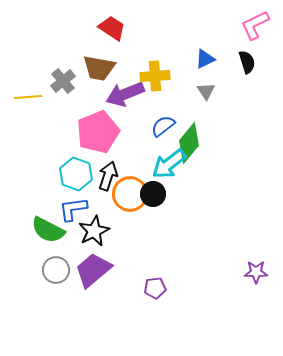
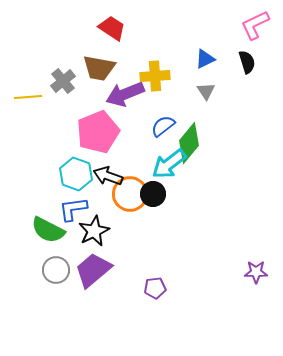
black arrow: rotated 88 degrees counterclockwise
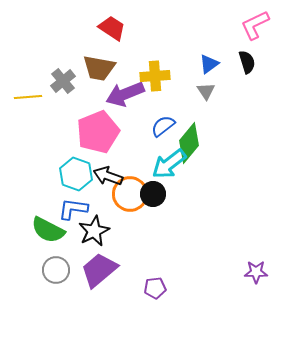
blue triangle: moved 4 px right, 5 px down; rotated 10 degrees counterclockwise
blue L-shape: rotated 16 degrees clockwise
purple trapezoid: moved 6 px right
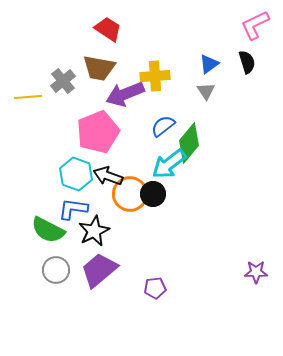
red trapezoid: moved 4 px left, 1 px down
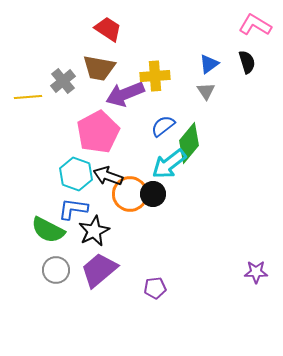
pink L-shape: rotated 56 degrees clockwise
pink pentagon: rotated 6 degrees counterclockwise
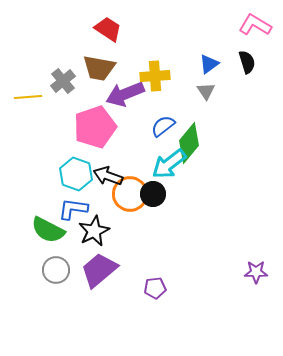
pink pentagon: moved 3 px left, 5 px up; rotated 9 degrees clockwise
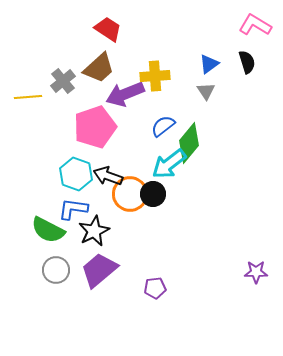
brown trapezoid: rotated 52 degrees counterclockwise
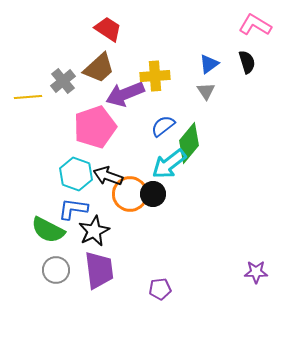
purple trapezoid: rotated 123 degrees clockwise
purple pentagon: moved 5 px right, 1 px down
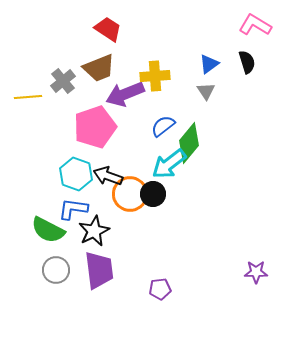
brown trapezoid: rotated 20 degrees clockwise
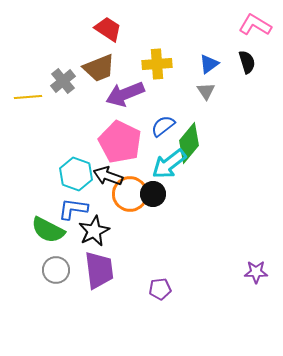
yellow cross: moved 2 px right, 12 px up
pink pentagon: moved 25 px right, 15 px down; rotated 27 degrees counterclockwise
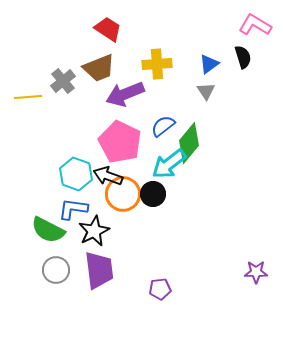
black semicircle: moved 4 px left, 5 px up
orange circle: moved 7 px left
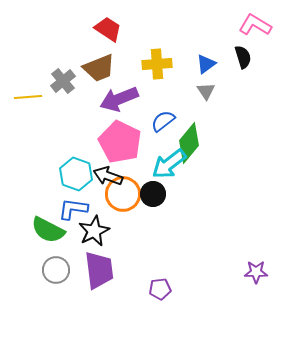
blue triangle: moved 3 px left
purple arrow: moved 6 px left, 5 px down
blue semicircle: moved 5 px up
